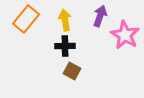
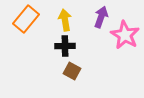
purple arrow: moved 1 px right, 1 px down
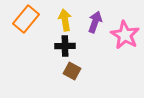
purple arrow: moved 6 px left, 5 px down
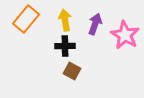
purple arrow: moved 2 px down
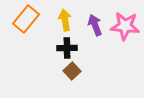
purple arrow: moved 1 px down; rotated 40 degrees counterclockwise
pink star: moved 9 px up; rotated 24 degrees counterclockwise
black cross: moved 2 px right, 2 px down
brown square: rotated 18 degrees clockwise
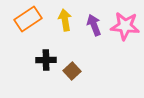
orange rectangle: moved 2 px right; rotated 16 degrees clockwise
purple arrow: moved 1 px left
black cross: moved 21 px left, 12 px down
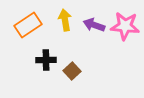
orange rectangle: moved 6 px down
purple arrow: rotated 50 degrees counterclockwise
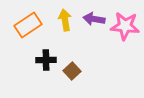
purple arrow: moved 6 px up; rotated 10 degrees counterclockwise
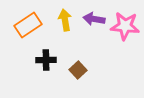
brown square: moved 6 px right, 1 px up
